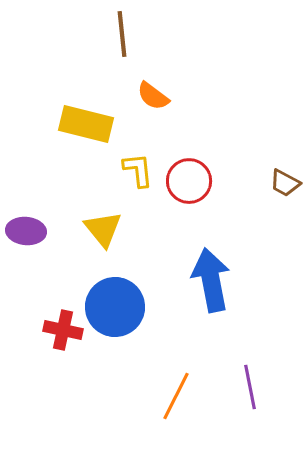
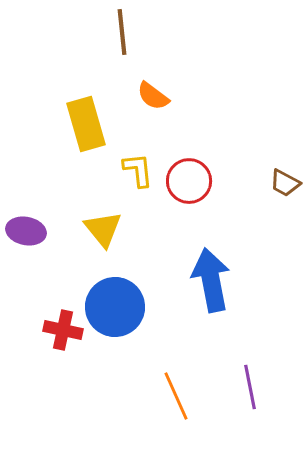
brown line: moved 2 px up
yellow rectangle: rotated 60 degrees clockwise
purple ellipse: rotated 6 degrees clockwise
orange line: rotated 51 degrees counterclockwise
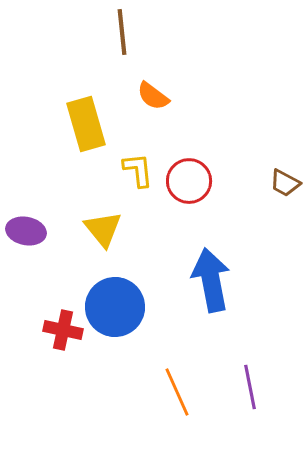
orange line: moved 1 px right, 4 px up
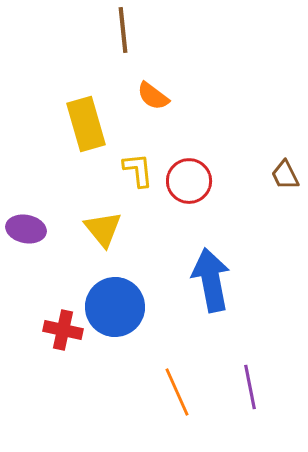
brown line: moved 1 px right, 2 px up
brown trapezoid: moved 8 px up; rotated 36 degrees clockwise
purple ellipse: moved 2 px up
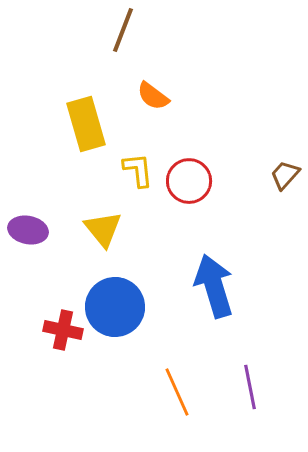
brown line: rotated 27 degrees clockwise
brown trapezoid: rotated 68 degrees clockwise
purple ellipse: moved 2 px right, 1 px down
blue arrow: moved 3 px right, 6 px down; rotated 6 degrees counterclockwise
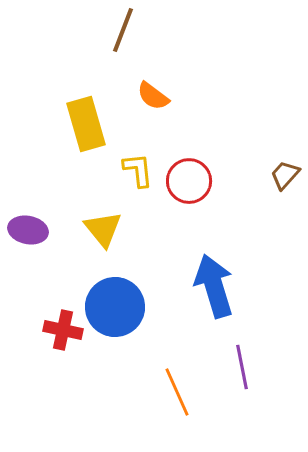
purple line: moved 8 px left, 20 px up
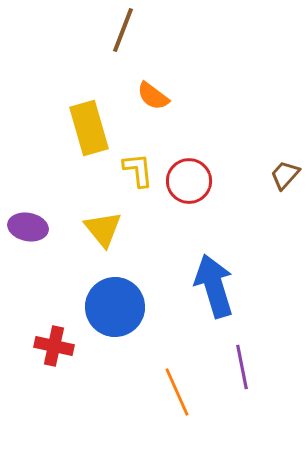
yellow rectangle: moved 3 px right, 4 px down
purple ellipse: moved 3 px up
red cross: moved 9 px left, 16 px down
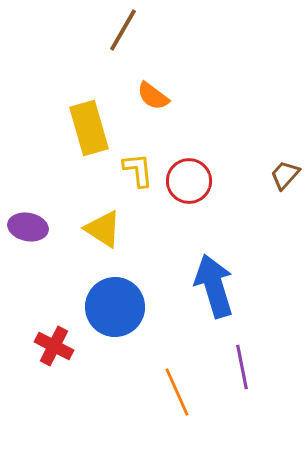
brown line: rotated 9 degrees clockwise
yellow triangle: rotated 18 degrees counterclockwise
red cross: rotated 15 degrees clockwise
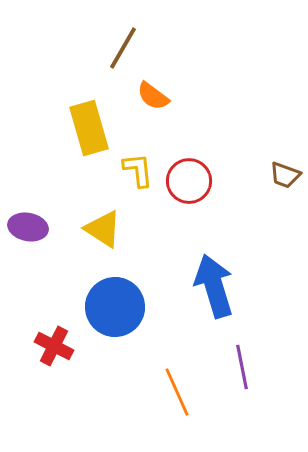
brown line: moved 18 px down
brown trapezoid: rotated 112 degrees counterclockwise
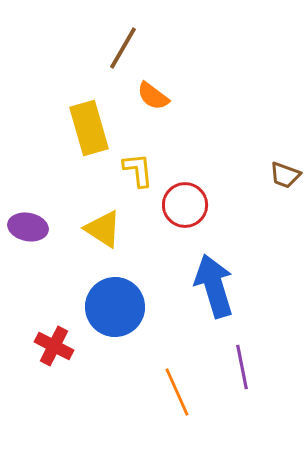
red circle: moved 4 px left, 24 px down
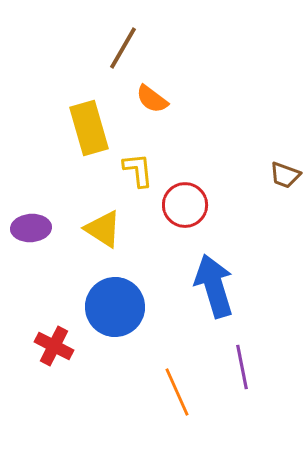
orange semicircle: moved 1 px left, 3 px down
purple ellipse: moved 3 px right, 1 px down; rotated 15 degrees counterclockwise
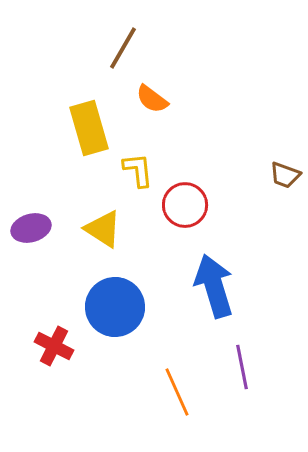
purple ellipse: rotated 12 degrees counterclockwise
